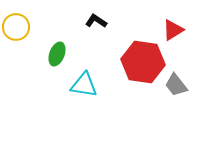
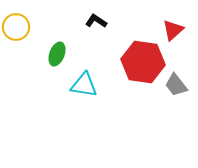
red triangle: rotated 10 degrees counterclockwise
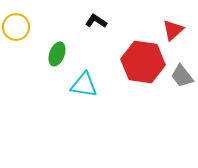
gray trapezoid: moved 6 px right, 9 px up
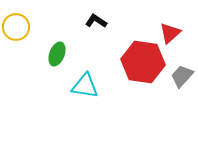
red triangle: moved 3 px left, 3 px down
gray trapezoid: rotated 80 degrees clockwise
cyan triangle: moved 1 px right, 1 px down
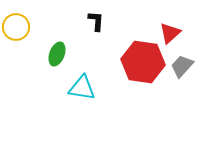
black L-shape: rotated 60 degrees clockwise
gray trapezoid: moved 10 px up
cyan triangle: moved 3 px left, 2 px down
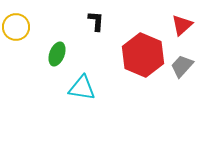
red triangle: moved 12 px right, 8 px up
red hexagon: moved 7 px up; rotated 15 degrees clockwise
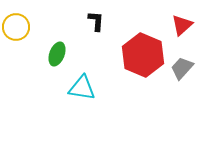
gray trapezoid: moved 2 px down
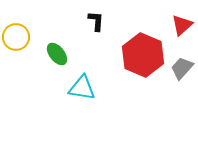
yellow circle: moved 10 px down
green ellipse: rotated 60 degrees counterclockwise
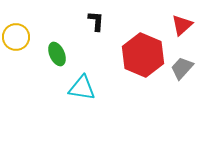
green ellipse: rotated 15 degrees clockwise
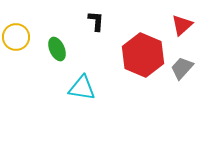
green ellipse: moved 5 px up
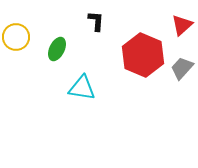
green ellipse: rotated 50 degrees clockwise
